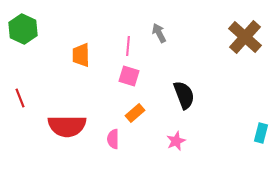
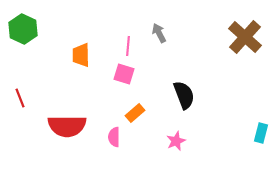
pink square: moved 5 px left, 2 px up
pink semicircle: moved 1 px right, 2 px up
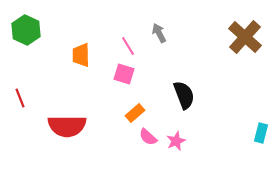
green hexagon: moved 3 px right, 1 px down
pink line: rotated 36 degrees counterclockwise
pink semicircle: moved 34 px right; rotated 48 degrees counterclockwise
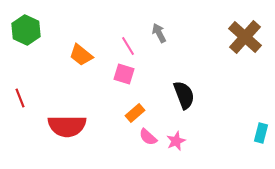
orange trapezoid: rotated 50 degrees counterclockwise
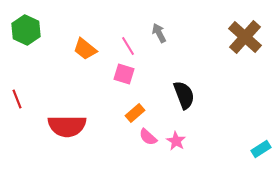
orange trapezoid: moved 4 px right, 6 px up
red line: moved 3 px left, 1 px down
cyan rectangle: moved 16 px down; rotated 42 degrees clockwise
pink star: rotated 18 degrees counterclockwise
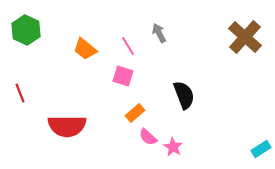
pink square: moved 1 px left, 2 px down
red line: moved 3 px right, 6 px up
pink star: moved 3 px left, 6 px down
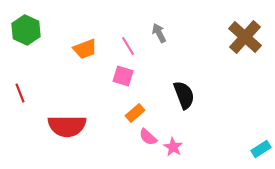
orange trapezoid: rotated 60 degrees counterclockwise
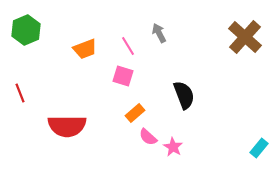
green hexagon: rotated 12 degrees clockwise
cyan rectangle: moved 2 px left, 1 px up; rotated 18 degrees counterclockwise
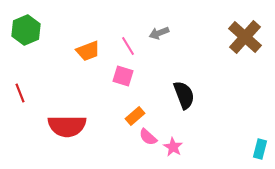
gray arrow: rotated 84 degrees counterclockwise
orange trapezoid: moved 3 px right, 2 px down
orange rectangle: moved 3 px down
cyan rectangle: moved 1 px right, 1 px down; rotated 24 degrees counterclockwise
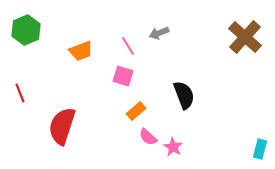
orange trapezoid: moved 7 px left
orange rectangle: moved 1 px right, 5 px up
red semicircle: moved 5 px left; rotated 108 degrees clockwise
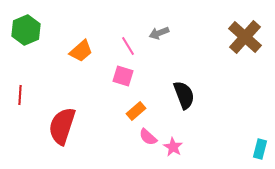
orange trapezoid: rotated 20 degrees counterclockwise
red line: moved 2 px down; rotated 24 degrees clockwise
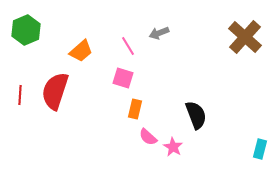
pink square: moved 2 px down
black semicircle: moved 12 px right, 20 px down
orange rectangle: moved 1 px left, 2 px up; rotated 36 degrees counterclockwise
red semicircle: moved 7 px left, 35 px up
